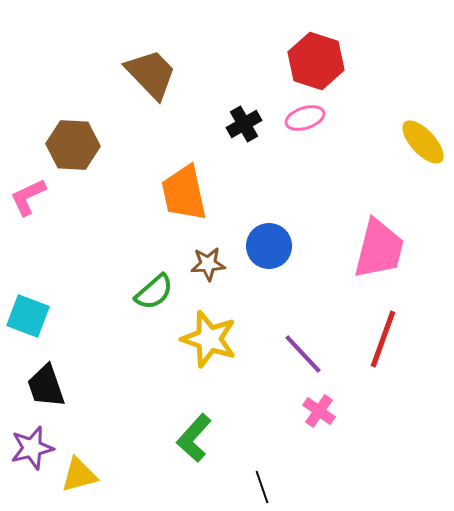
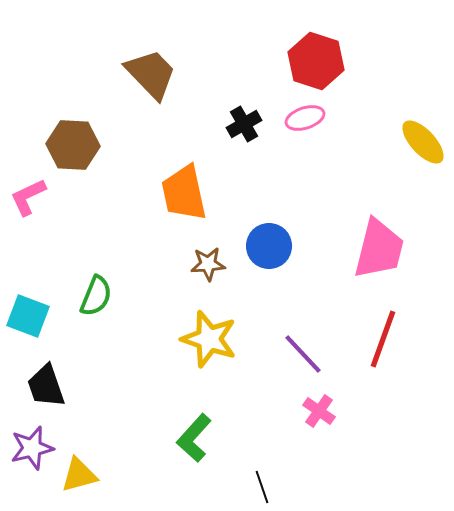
green semicircle: moved 58 px left, 4 px down; rotated 27 degrees counterclockwise
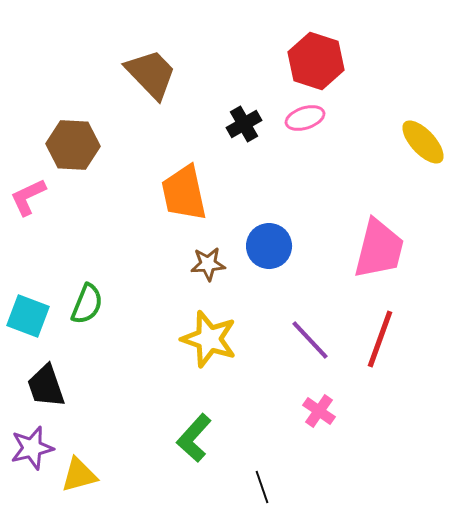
green semicircle: moved 9 px left, 8 px down
red line: moved 3 px left
purple line: moved 7 px right, 14 px up
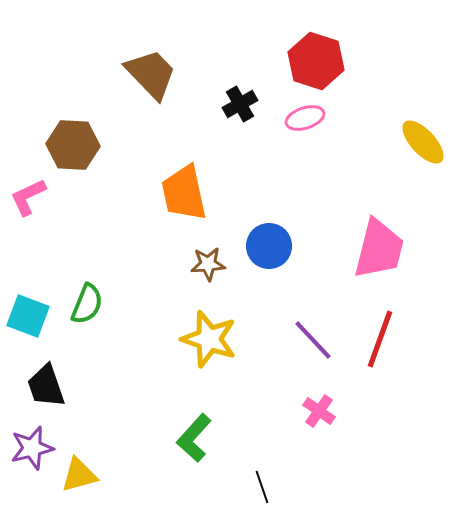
black cross: moved 4 px left, 20 px up
purple line: moved 3 px right
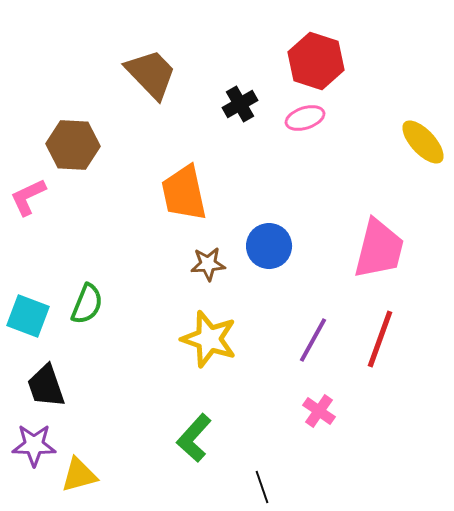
purple line: rotated 72 degrees clockwise
purple star: moved 2 px right, 3 px up; rotated 15 degrees clockwise
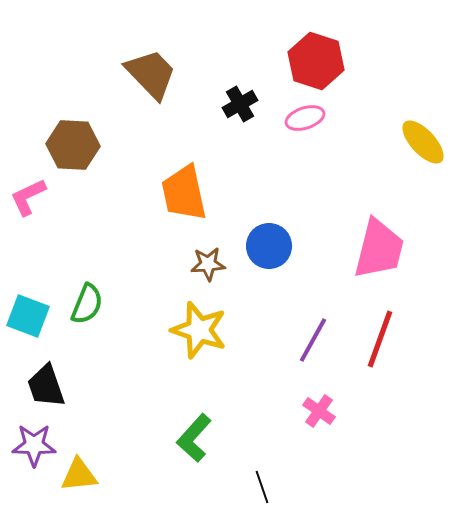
yellow star: moved 10 px left, 9 px up
yellow triangle: rotated 9 degrees clockwise
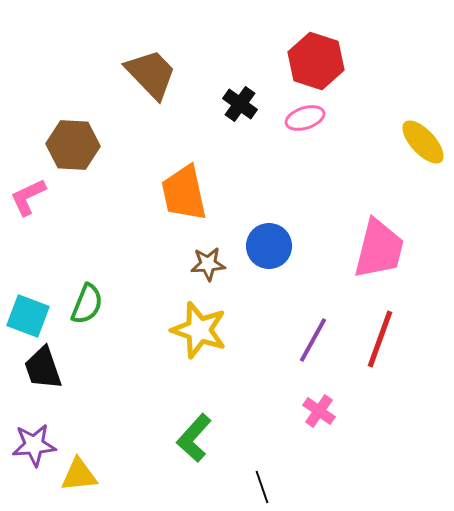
black cross: rotated 24 degrees counterclockwise
black trapezoid: moved 3 px left, 18 px up
purple star: rotated 6 degrees counterclockwise
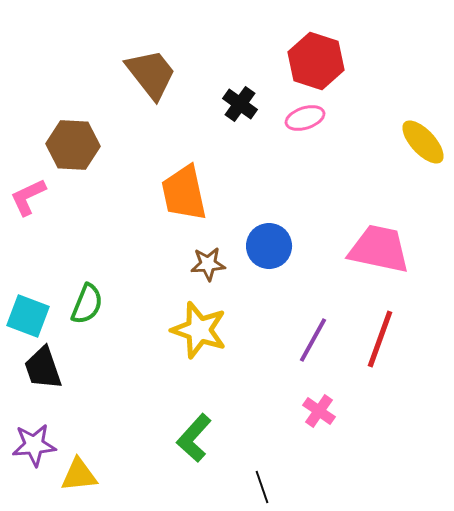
brown trapezoid: rotated 6 degrees clockwise
pink trapezoid: rotated 92 degrees counterclockwise
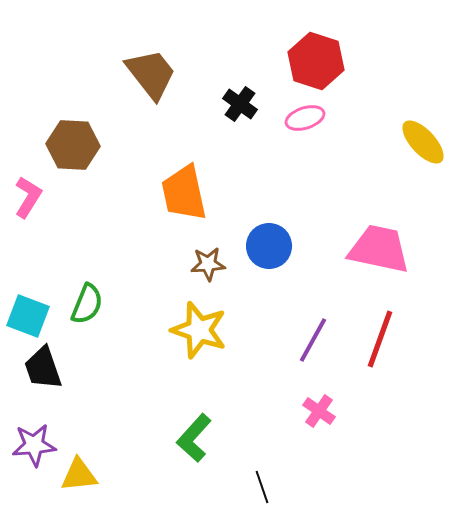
pink L-shape: rotated 147 degrees clockwise
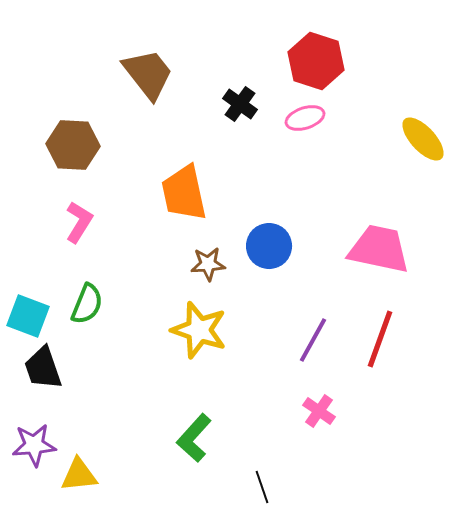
brown trapezoid: moved 3 px left
yellow ellipse: moved 3 px up
pink L-shape: moved 51 px right, 25 px down
